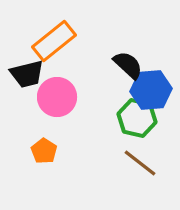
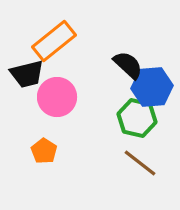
blue hexagon: moved 1 px right, 3 px up
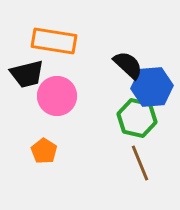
orange rectangle: rotated 48 degrees clockwise
pink circle: moved 1 px up
brown line: rotated 30 degrees clockwise
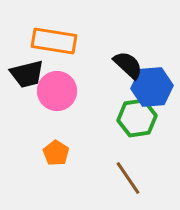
pink circle: moved 5 px up
green hexagon: rotated 21 degrees counterclockwise
orange pentagon: moved 12 px right, 2 px down
brown line: moved 12 px left, 15 px down; rotated 12 degrees counterclockwise
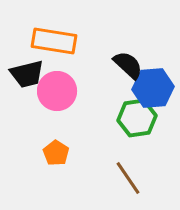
blue hexagon: moved 1 px right, 1 px down
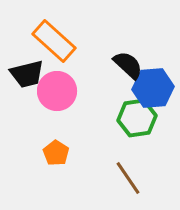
orange rectangle: rotated 33 degrees clockwise
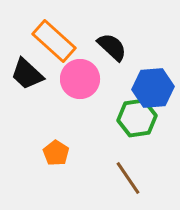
black semicircle: moved 16 px left, 18 px up
black trapezoid: rotated 57 degrees clockwise
pink circle: moved 23 px right, 12 px up
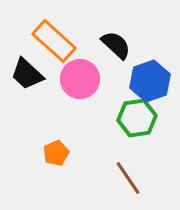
black semicircle: moved 4 px right, 2 px up
blue hexagon: moved 3 px left, 7 px up; rotated 15 degrees counterclockwise
orange pentagon: rotated 15 degrees clockwise
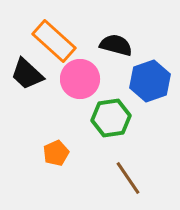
black semicircle: rotated 28 degrees counterclockwise
green hexagon: moved 26 px left
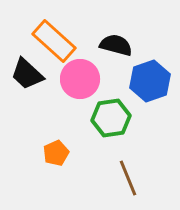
brown line: rotated 12 degrees clockwise
